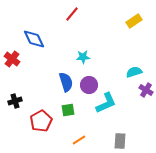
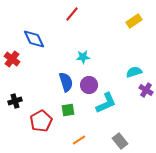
gray rectangle: rotated 42 degrees counterclockwise
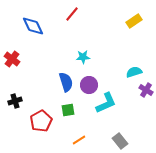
blue diamond: moved 1 px left, 13 px up
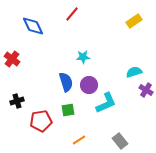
black cross: moved 2 px right
red pentagon: rotated 20 degrees clockwise
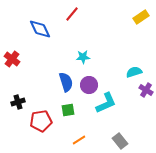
yellow rectangle: moved 7 px right, 4 px up
blue diamond: moved 7 px right, 3 px down
black cross: moved 1 px right, 1 px down
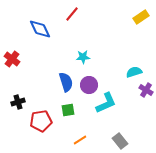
orange line: moved 1 px right
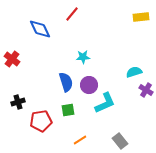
yellow rectangle: rotated 28 degrees clockwise
cyan L-shape: moved 1 px left
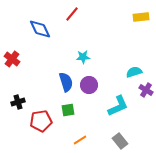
cyan L-shape: moved 13 px right, 3 px down
